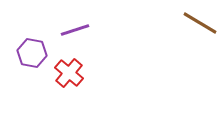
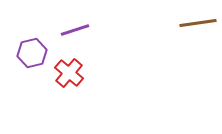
brown line: moved 2 px left; rotated 39 degrees counterclockwise
purple hexagon: rotated 24 degrees counterclockwise
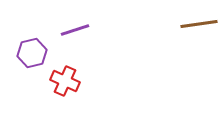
brown line: moved 1 px right, 1 px down
red cross: moved 4 px left, 8 px down; rotated 16 degrees counterclockwise
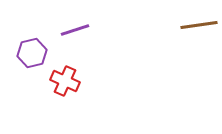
brown line: moved 1 px down
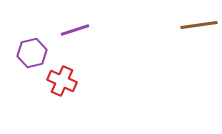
red cross: moved 3 px left
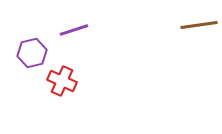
purple line: moved 1 px left
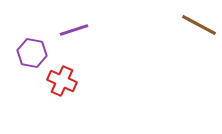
brown line: rotated 36 degrees clockwise
purple hexagon: rotated 24 degrees clockwise
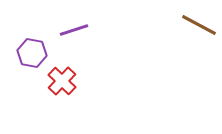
red cross: rotated 20 degrees clockwise
